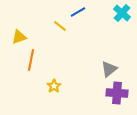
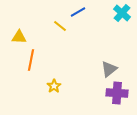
yellow triangle: rotated 21 degrees clockwise
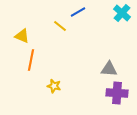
yellow triangle: moved 3 px right, 1 px up; rotated 21 degrees clockwise
gray triangle: rotated 42 degrees clockwise
yellow star: rotated 24 degrees counterclockwise
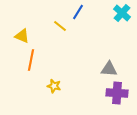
blue line: rotated 28 degrees counterclockwise
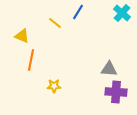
yellow line: moved 5 px left, 3 px up
yellow star: rotated 16 degrees counterclockwise
purple cross: moved 1 px left, 1 px up
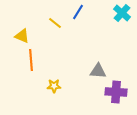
orange line: rotated 15 degrees counterclockwise
gray triangle: moved 11 px left, 2 px down
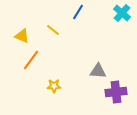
yellow line: moved 2 px left, 7 px down
orange line: rotated 40 degrees clockwise
purple cross: rotated 10 degrees counterclockwise
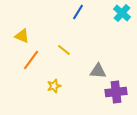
yellow line: moved 11 px right, 20 px down
yellow star: rotated 16 degrees counterclockwise
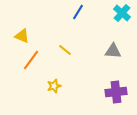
yellow line: moved 1 px right
gray triangle: moved 15 px right, 20 px up
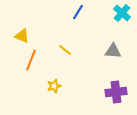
orange line: rotated 15 degrees counterclockwise
